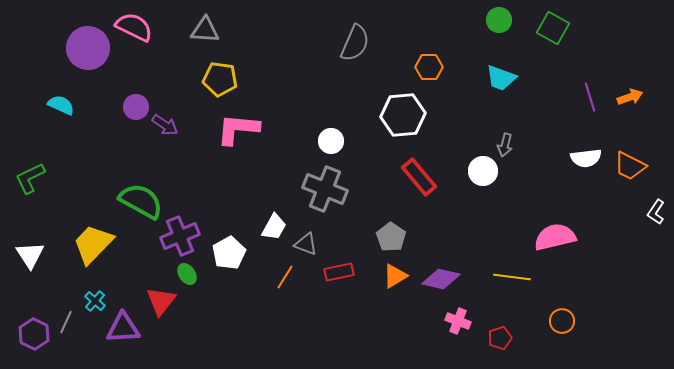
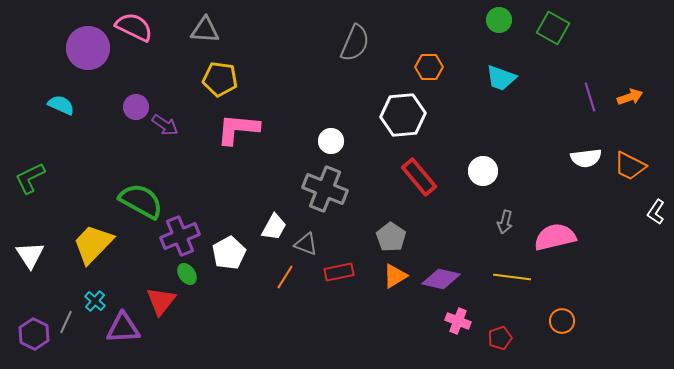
gray arrow at (505, 145): moved 77 px down
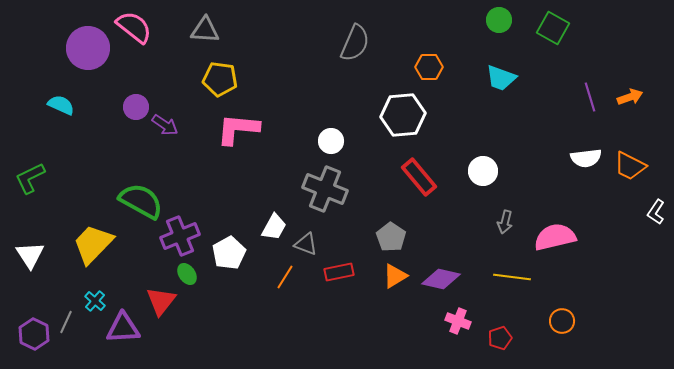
pink semicircle at (134, 27): rotated 12 degrees clockwise
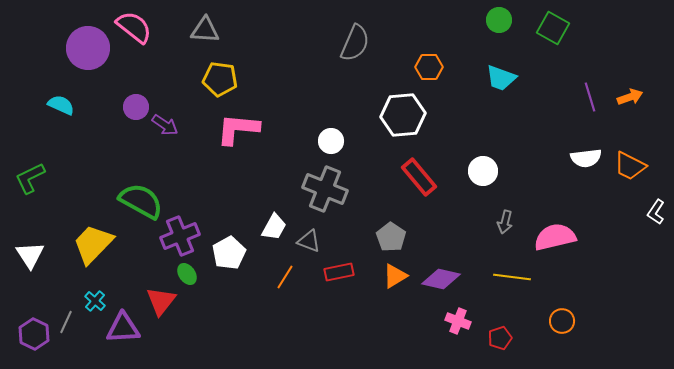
gray triangle at (306, 244): moved 3 px right, 3 px up
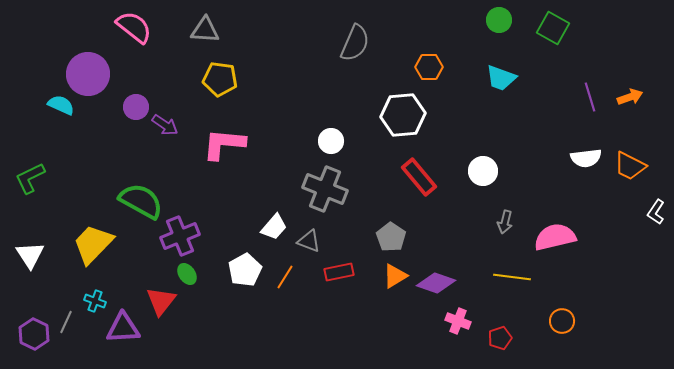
purple circle at (88, 48): moved 26 px down
pink L-shape at (238, 129): moved 14 px left, 15 px down
white trapezoid at (274, 227): rotated 12 degrees clockwise
white pentagon at (229, 253): moved 16 px right, 17 px down
purple diamond at (441, 279): moved 5 px left, 4 px down; rotated 6 degrees clockwise
cyan cross at (95, 301): rotated 20 degrees counterclockwise
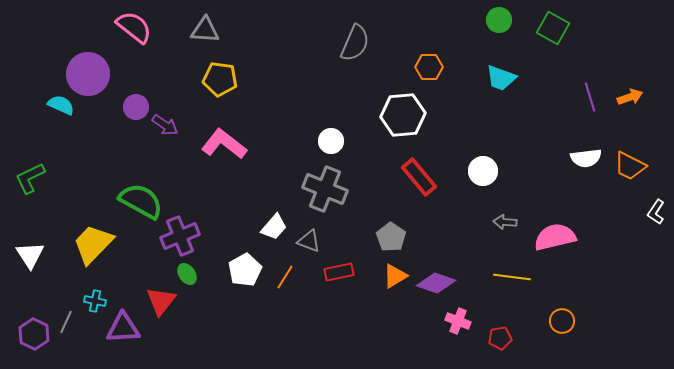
pink L-shape at (224, 144): rotated 33 degrees clockwise
gray arrow at (505, 222): rotated 80 degrees clockwise
cyan cross at (95, 301): rotated 10 degrees counterclockwise
red pentagon at (500, 338): rotated 10 degrees clockwise
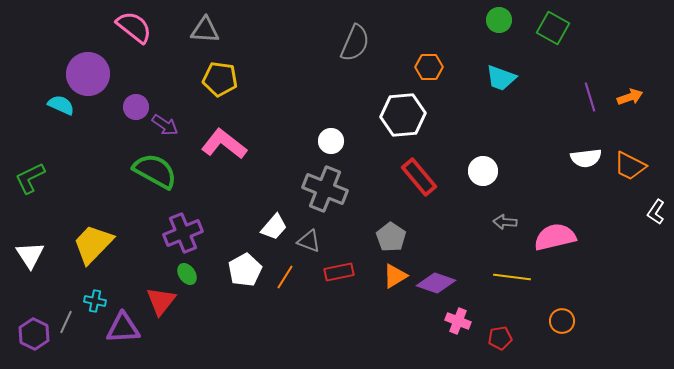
green semicircle at (141, 201): moved 14 px right, 30 px up
purple cross at (180, 236): moved 3 px right, 3 px up
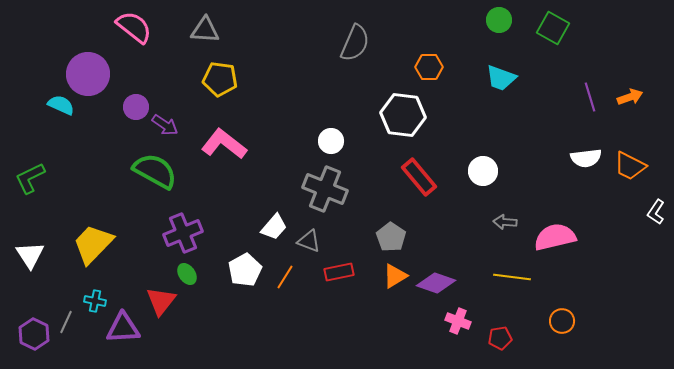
white hexagon at (403, 115): rotated 12 degrees clockwise
